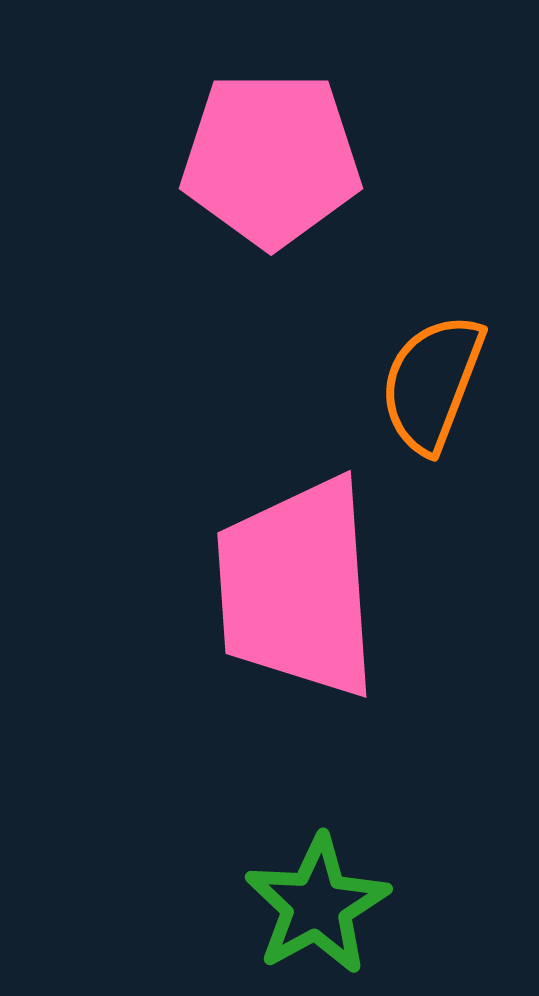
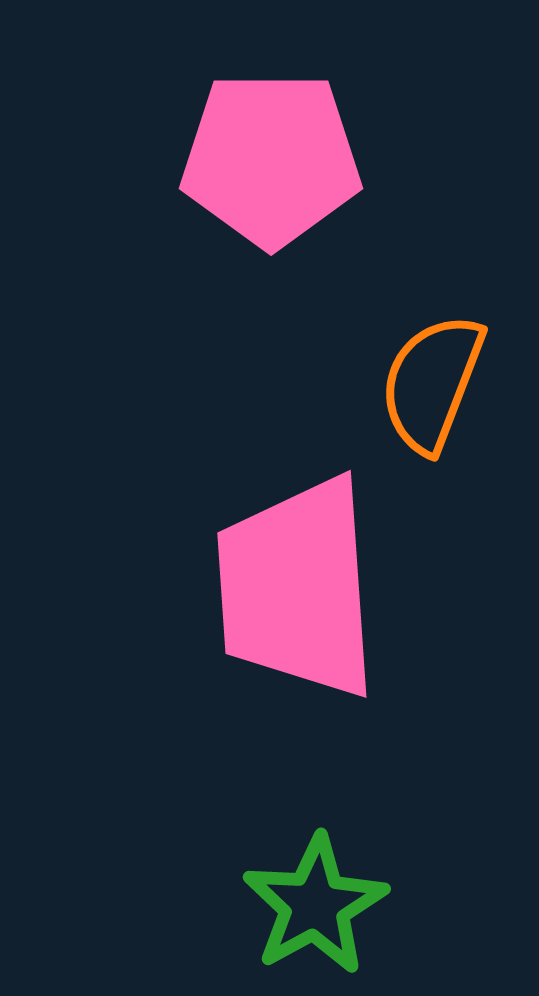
green star: moved 2 px left
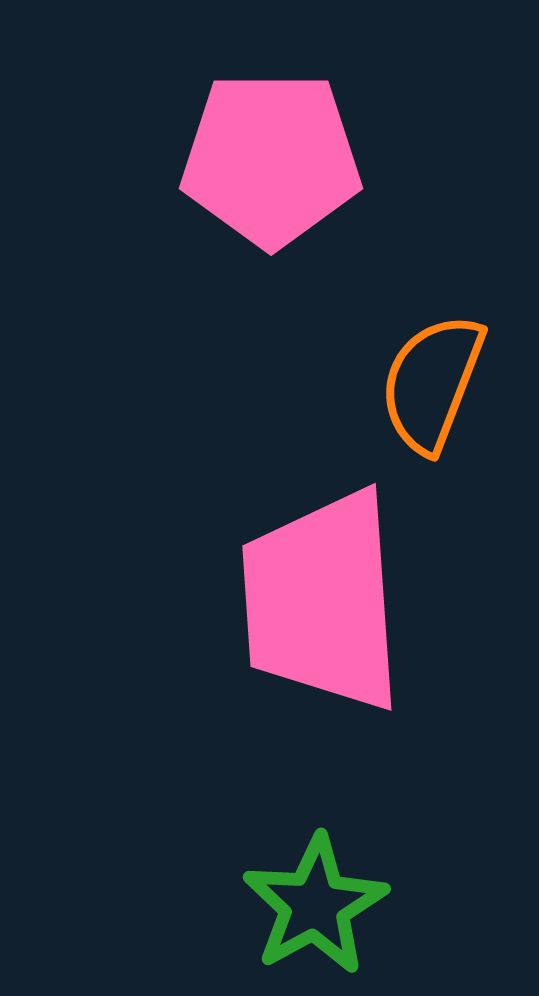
pink trapezoid: moved 25 px right, 13 px down
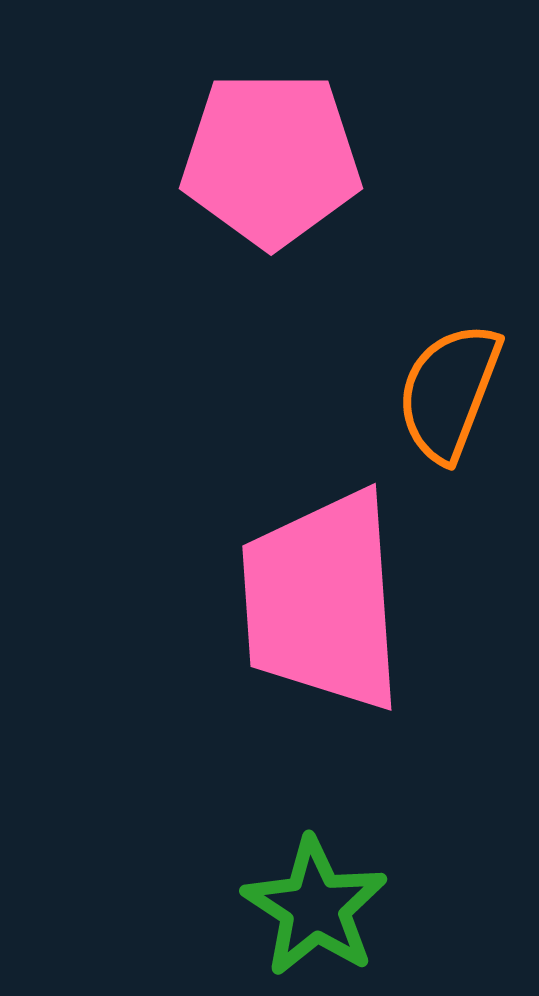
orange semicircle: moved 17 px right, 9 px down
green star: moved 2 px down; rotated 10 degrees counterclockwise
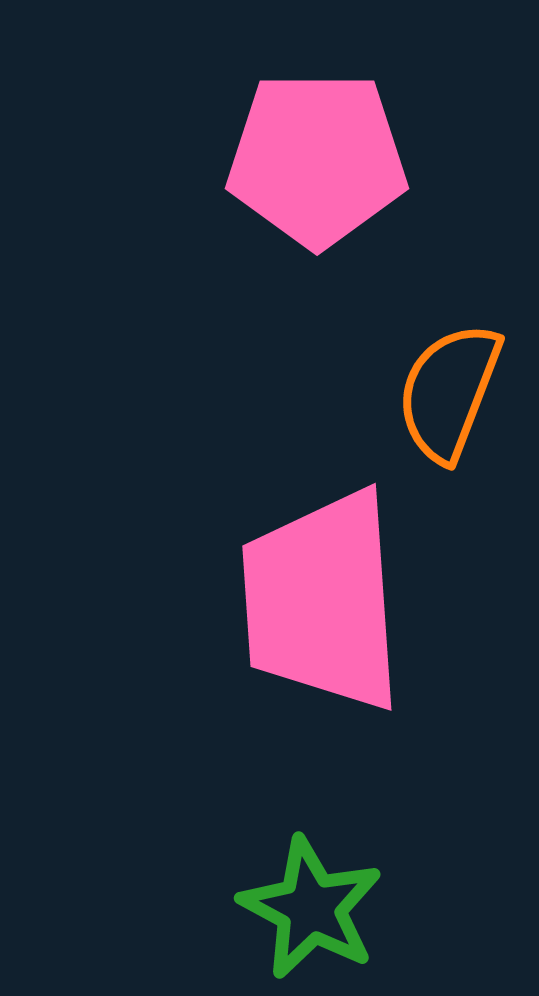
pink pentagon: moved 46 px right
green star: moved 4 px left, 1 px down; rotated 5 degrees counterclockwise
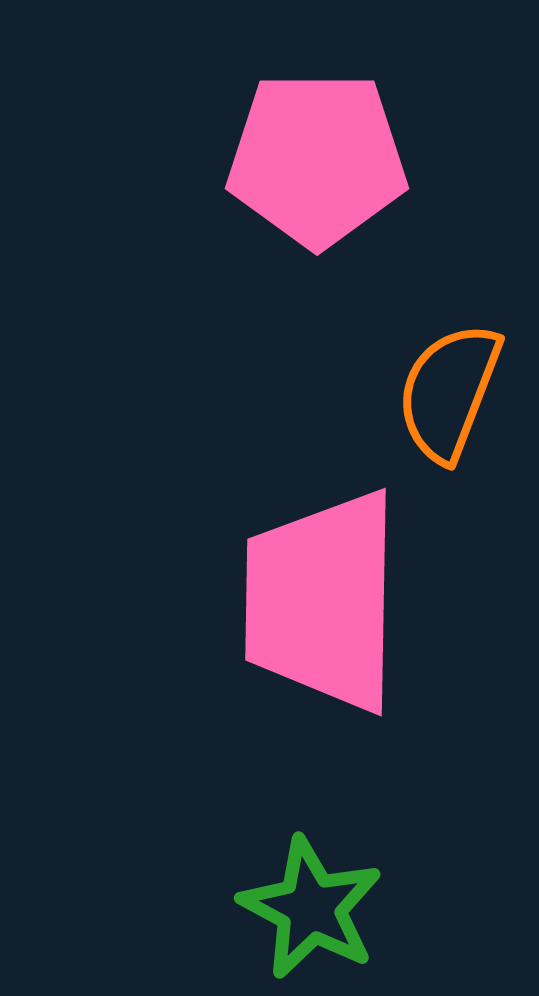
pink trapezoid: rotated 5 degrees clockwise
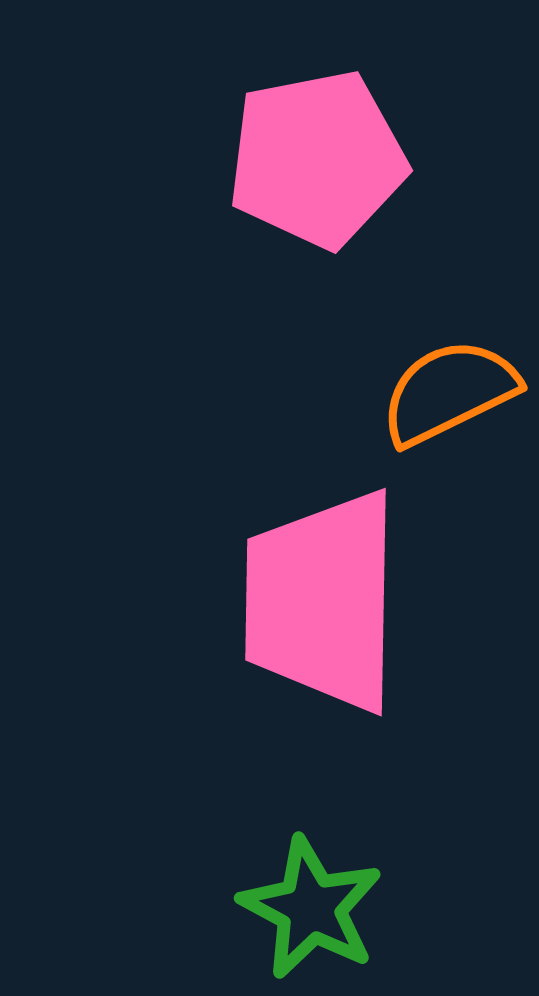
pink pentagon: rotated 11 degrees counterclockwise
orange semicircle: rotated 43 degrees clockwise
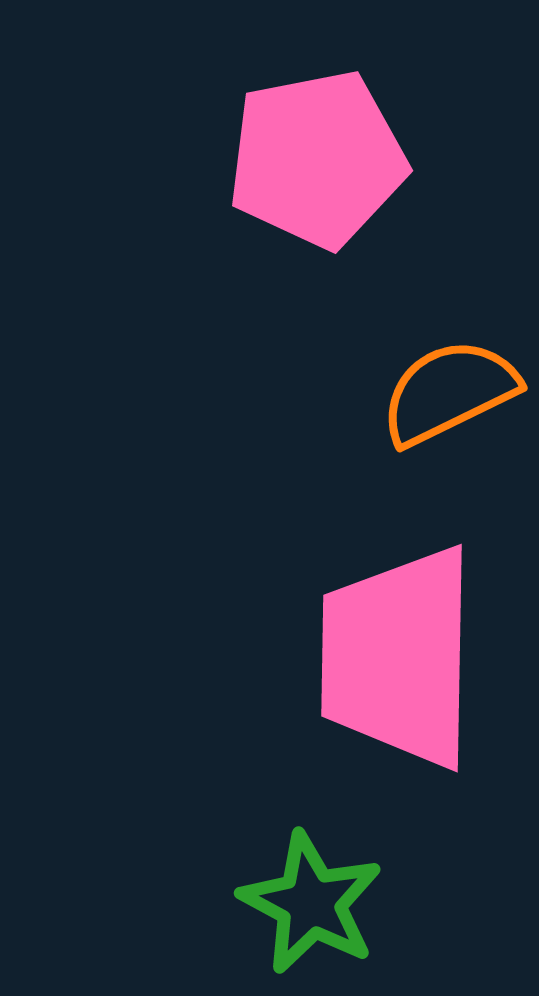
pink trapezoid: moved 76 px right, 56 px down
green star: moved 5 px up
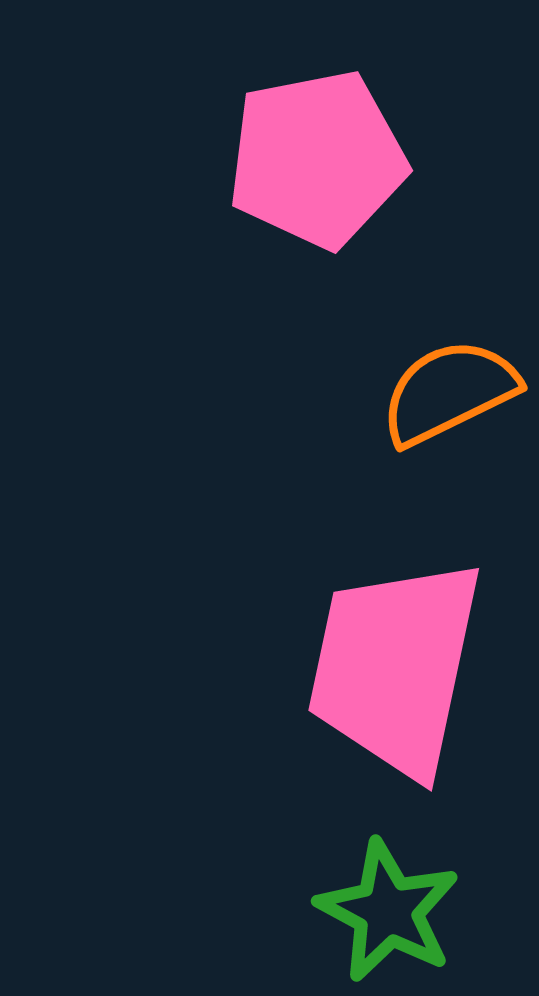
pink trapezoid: moved 3 px left, 10 px down; rotated 11 degrees clockwise
green star: moved 77 px right, 8 px down
